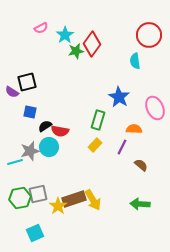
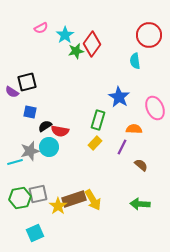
yellow rectangle: moved 2 px up
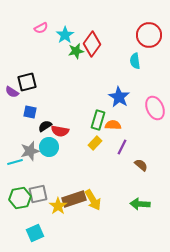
orange semicircle: moved 21 px left, 4 px up
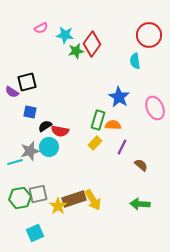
cyan star: rotated 30 degrees counterclockwise
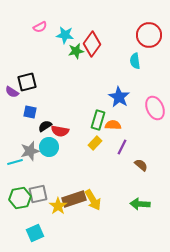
pink semicircle: moved 1 px left, 1 px up
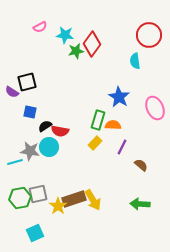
gray star: rotated 24 degrees clockwise
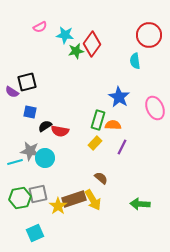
cyan circle: moved 4 px left, 11 px down
brown semicircle: moved 40 px left, 13 px down
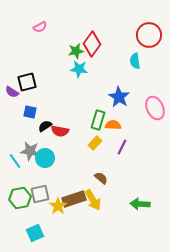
cyan star: moved 14 px right, 34 px down
cyan line: moved 1 px up; rotated 70 degrees clockwise
gray square: moved 2 px right
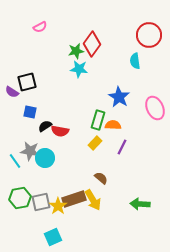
gray square: moved 1 px right, 8 px down
cyan square: moved 18 px right, 4 px down
